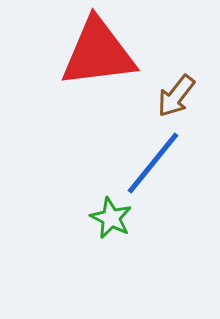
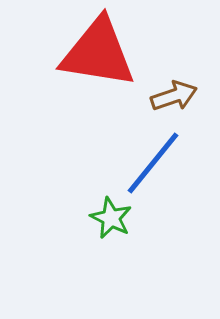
red triangle: rotated 16 degrees clockwise
brown arrow: moved 2 px left; rotated 147 degrees counterclockwise
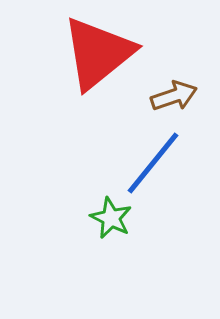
red triangle: rotated 48 degrees counterclockwise
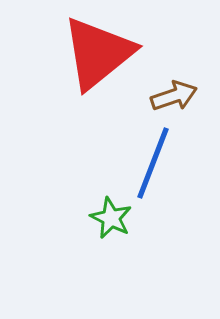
blue line: rotated 18 degrees counterclockwise
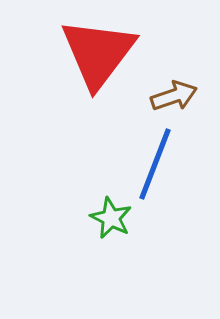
red triangle: rotated 14 degrees counterclockwise
blue line: moved 2 px right, 1 px down
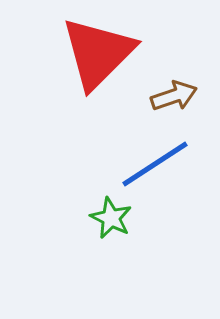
red triangle: rotated 8 degrees clockwise
blue line: rotated 36 degrees clockwise
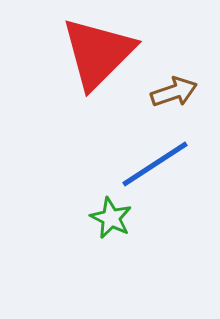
brown arrow: moved 4 px up
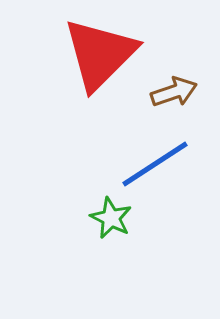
red triangle: moved 2 px right, 1 px down
